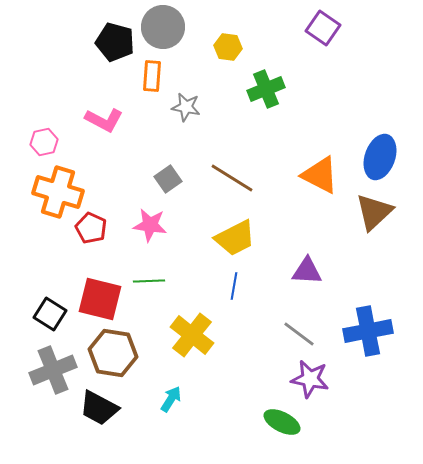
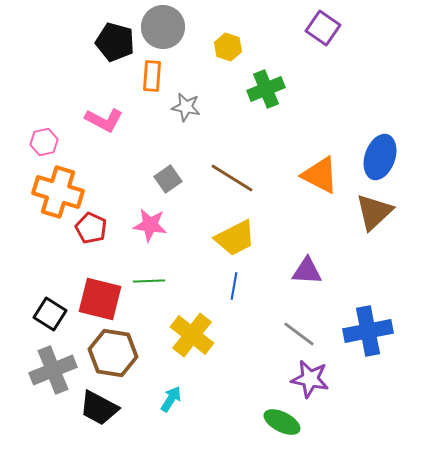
yellow hexagon: rotated 12 degrees clockwise
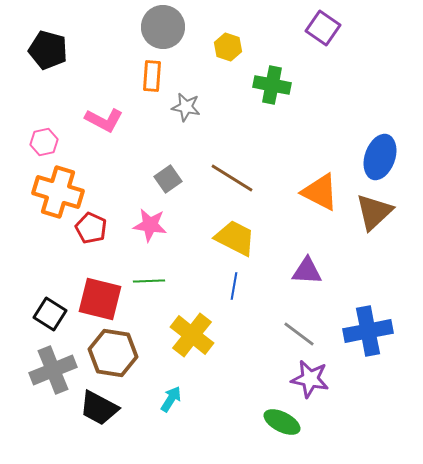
black pentagon: moved 67 px left, 8 px down
green cross: moved 6 px right, 4 px up; rotated 33 degrees clockwise
orange triangle: moved 17 px down
yellow trapezoid: rotated 126 degrees counterclockwise
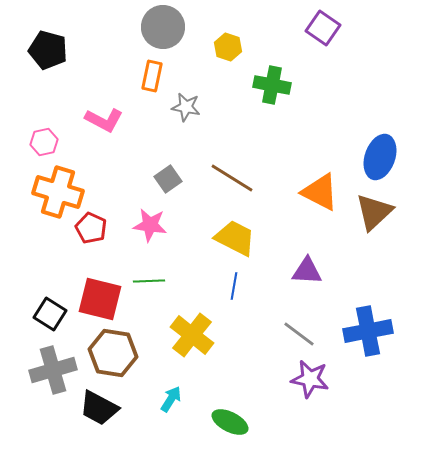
orange rectangle: rotated 8 degrees clockwise
gray cross: rotated 6 degrees clockwise
green ellipse: moved 52 px left
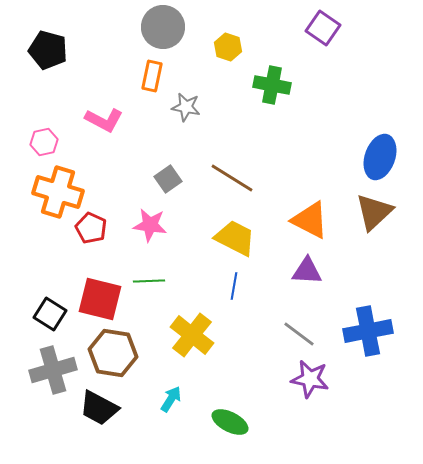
orange triangle: moved 10 px left, 28 px down
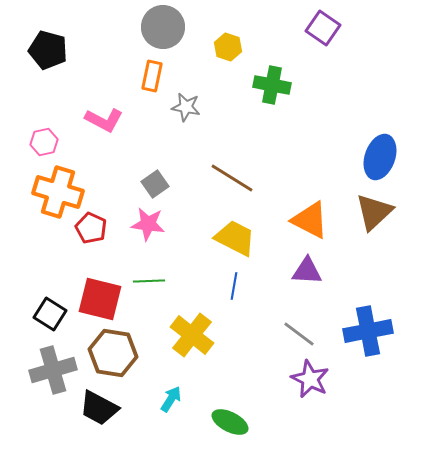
gray square: moved 13 px left, 5 px down
pink star: moved 2 px left, 1 px up
purple star: rotated 15 degrees clockwise
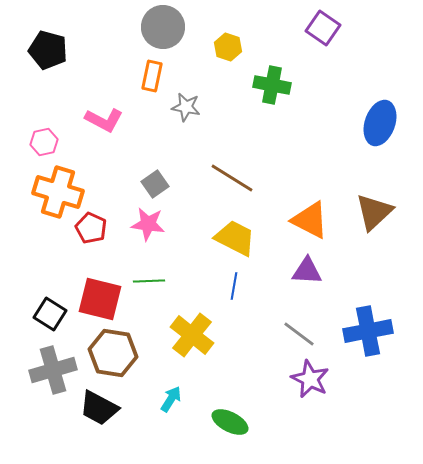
blue ellipse: moved 34 px up
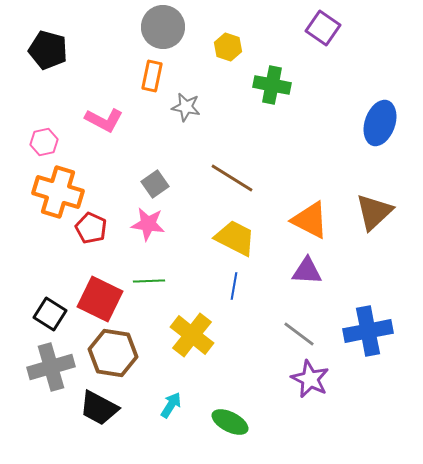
red square: rotated 12 degrees clockwise
gray cross: moved 2 px left, 3 px up
cyan arrow: moved 6 px down
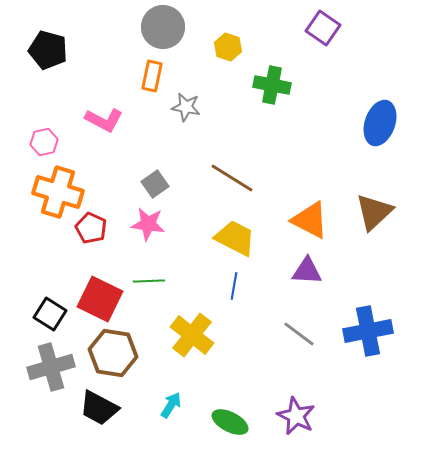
purple star: moved 14 px left, 37 px down
